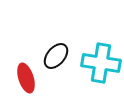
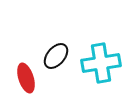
cyan cross: rotated 18 degrees counterclockwise
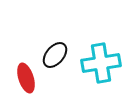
black ellipse: moved 1 px left, 1 px up
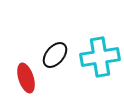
cyan cross: moved 1 px left, 6 px up
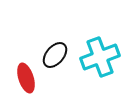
cyan cross: rotated 12 degrees counterclockwise
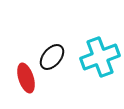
black ellipse: moved 3 px left, 2 px down
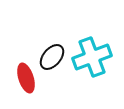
cyan cross: moved 8 px left
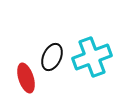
black ellipse: rotated 16 degrees counterclockwise
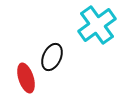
cyan cross: moved 5 px right, 32 px up; rotated 15 degrees counterclockwise
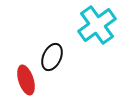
red ellipse: moved 2 px down
